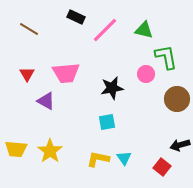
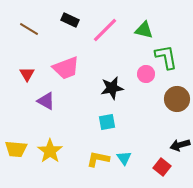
black rectangle: moved 6 px left, 3 px down
pink trapezoid: moved 5 px up; rotated 16 degrees counterclockwise
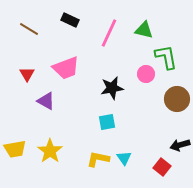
pink line: moved 4 px right, 3 px down; rotated 20 degrees counterclockwise
yellow trapezoid: moved 1 px left; rotated 15 degrees counterclockwise
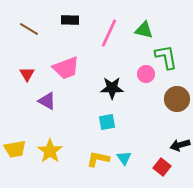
black rectangle: rotated 24 degrees counterclockwise
black star: rotated 10 degrees clockwise
purple triangle: moved 1 px right
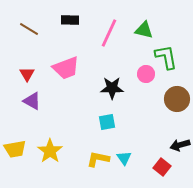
purple triangle: moved 15 px left
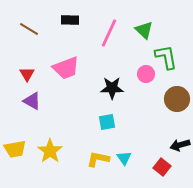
green triangle: rotated 30 degrees clockwise
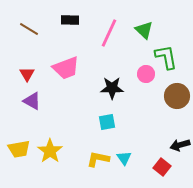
brown circle: moved 3 px up
yellow trapezoid: moved 4 px right
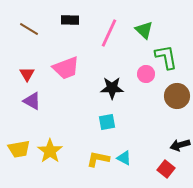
cyan triangle: rotated 28 degrees counterclockwise
red square: moved 4 px right, 2 px down
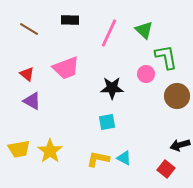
red triangle: rotated 21 degrees counterclockwise
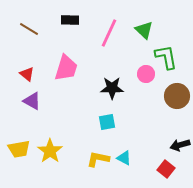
pink trapezoid: rotated 52 degrees counterclockwise
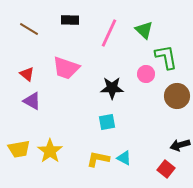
pink trapezoid: rotated 92 degrees clockwise
